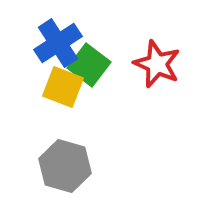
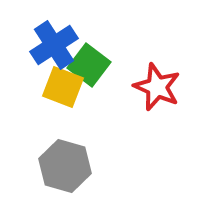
blue cross: moved 4 px left, 2 px down
red star: moved 23 px down
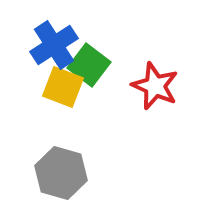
red star: moved 2 px left, 1 px up
gray hexagon: moved 4 px left, 7 px down
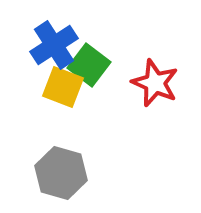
red star: moved 3 px up
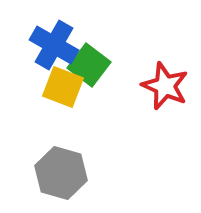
blue cross: rotated 27 degrees counterclockwise
red star: moved 10 px right, 3 px down
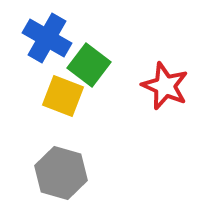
blue cross: moved 7 px left, 7 px up
yellow square: moved 9 px down
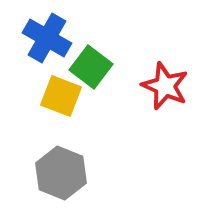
green square: moved 2 px right, 2 px down
yellow square: moved 2 px left
gray hexagon: rotated 6 degrees clockwise
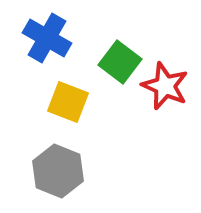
green square: moved 29 px right, 5 px up
yellow square: moved 7 px right, 6 px down
gray hexagon: moved 3 px left, 2 px up
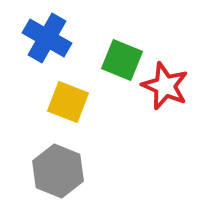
green square: moved 2 px right, 2 px up; rotated 15 degrees counterclockwise
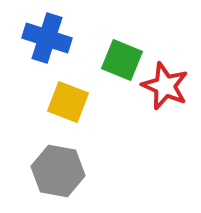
blue cross: rotated 12 degrees counterclockwise
gray hexagon: rotated 12 degrees counterclockwise
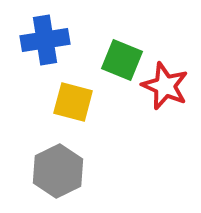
blue cross: moved 2 px left, 2 px down; rotated 27 degrees counterclockwise
yellow square: moved 5 px right; rotated 6 degrees counterclockwise
gray hexagon: rotated 24 degrees clockwise
